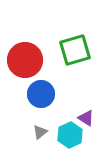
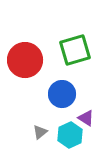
blue circle: moved 21 px right
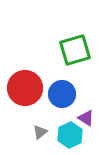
red circle: moved 28 px down
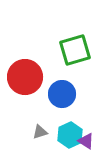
red circle: moved 11 px up
purple triangle: moved 23 px down
gray triangle: rotated 21 degrees clockwise
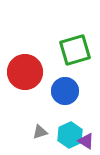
red circle: moved 5 px up
blue circle: moved 3 px right, 3 px up
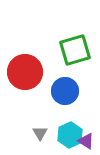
gray triangle: moved 1 px down; rotated 42 degrees counterclockwise
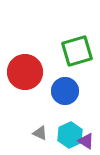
green square: moved 2 px right, 1 px down
gray triangle: rotated 35 degrees counterclockwise
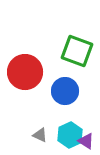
green square: rotated 36 degrees clockwise
gray triangle: moved 2 px down
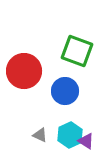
red circle: moved 1 px left, 1 px up
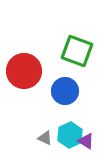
gray triangle: moved 5 px right, 3 px down
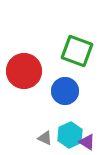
purple triangle: moved 1 px right, 1 px down
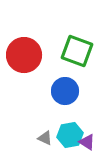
red circle: moved 16 px up
cyan hexagon: rotated 15 degrees clockwise
